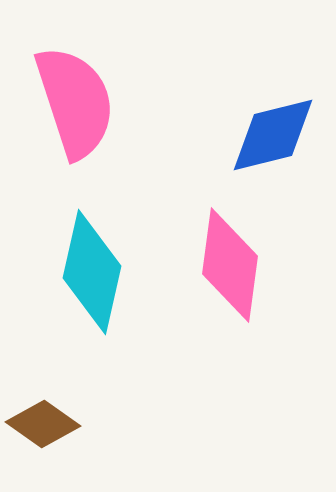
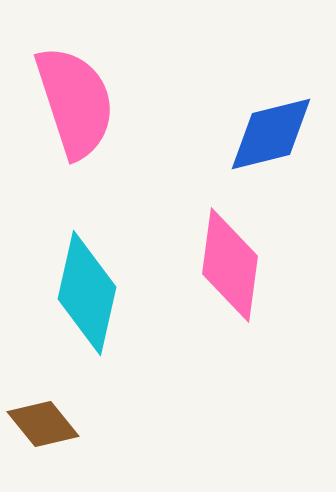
blue diamond: moved 2 px left, 1 px up
cyan diamond: moved 5 px left, 21 px down
brown diamond: rotated 16 degrees clockwise
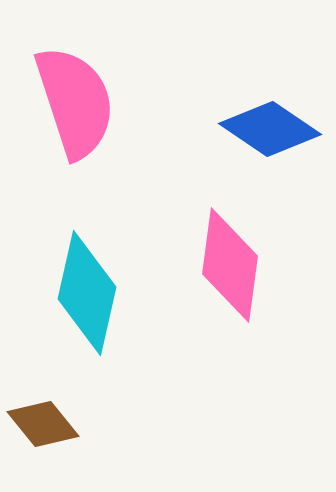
blue diamond: moved 1 px left, 5 px up; rotated 48 degrees clockwise
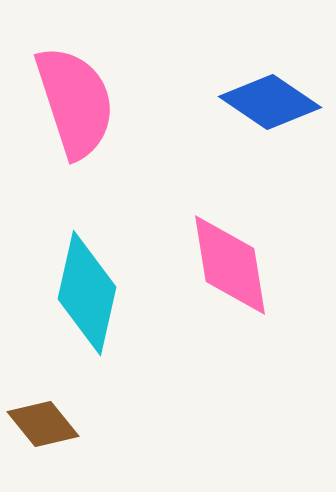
blue diamond: moved 27 px up
pink diamond: rotated 17 degrees counterclockwise
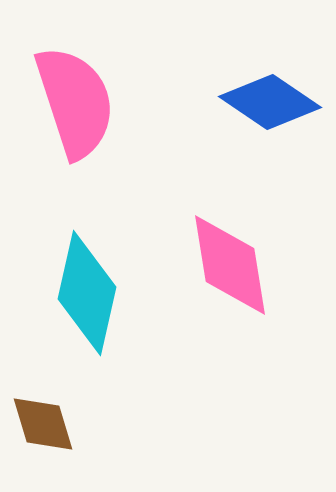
brown diamond: rotated 22 degrees clockwise
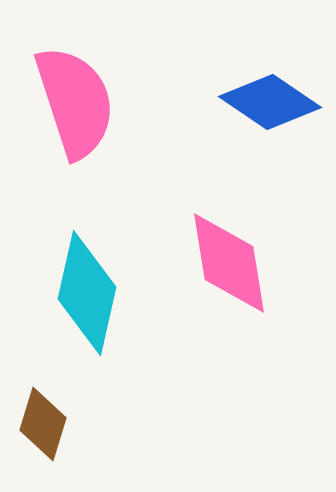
pink diamond: moved 1 px left, 2 px up
brown diamond: rotated 34 degrees clockwise
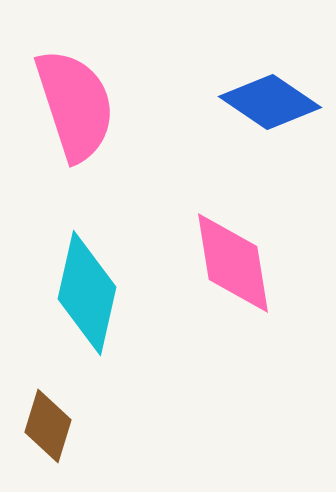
pink semicircle: moved 3 px down
pink diamond: moved 4 px right
brown diamond: moved 5 px right, 2 px down
